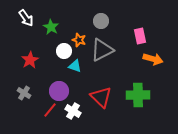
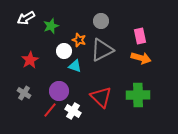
white arrow: rotated 96 degrees clockwise
green star: moved 1 px up; rotated 21 degrees clockwise
orange arrow: moved 12 px left, 1 px up
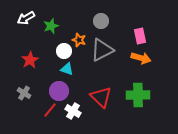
cyan triangle: moved 8 px left, 3 px down
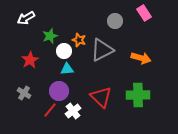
gray circle: moved 14 px right
green star: moved 1 px left, 10 px down
pink rectangle: moved 4 px right, 23 px up; rotated 21 degrees counterclockwise
cyan triangle: rotated 24 degrees counterclockwise
white cross: rotated 21 degrees clockwise
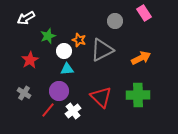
green star: moved 2 px left
orange arrow: rotated 42 degrees counterclockwise
red line: moved 2 px left
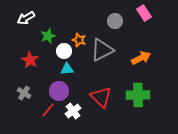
red star: rotated 12 degrees counterclockwise
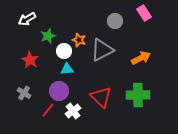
white arrow: moved 1 px right, 1 px down
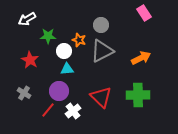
gray circle: moved 14 px left, 4 px down
green star: rotated 21 degrees clockwise
gray triangle: moved 1 px down
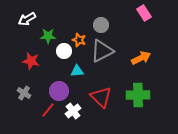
red star: moved 1 px right, 1 px down; rotated 18 degrees counterclockwise
cyan triangle: moved 10 px right, 2 px down
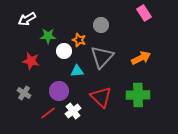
gray triangle: moved 6 px down; rotated 20 degrees counterclockwise
red line: moved 3 px down; rotated 14 degrees clockwise
